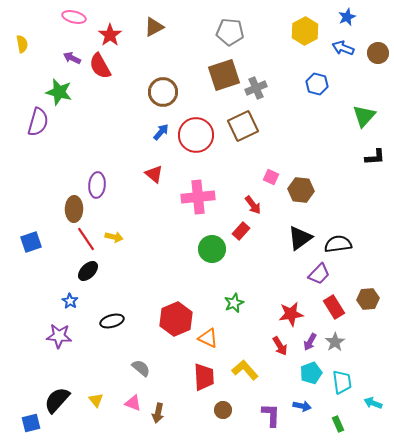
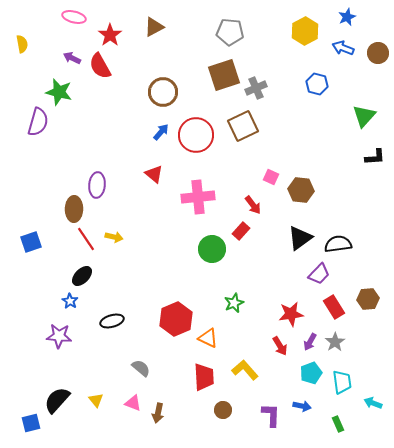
black ellipse at (88, 271): moved 6 px left, 5 px down
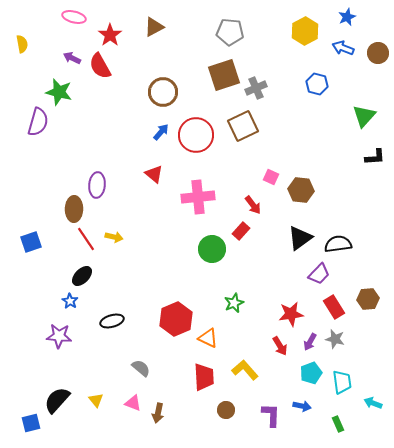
gray star at (335, 342): moved 3 px up; rotated 24 degrees counterclockwise
brown circle at (223, 410): moved 3 px right
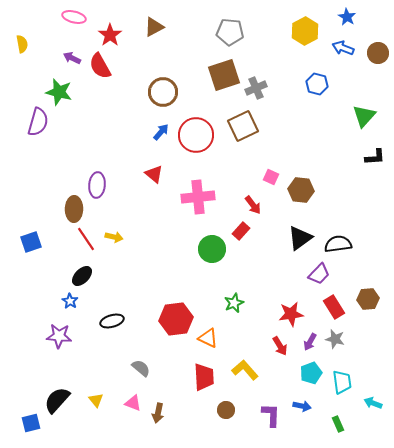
blue star at (347, 17): rotated 18 degrees counterclockwise
red hexagon at (176, 319): rotated 16 degrees clockwise
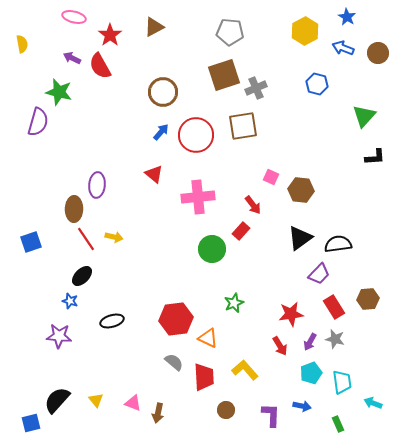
brown square at (243, 126): rotated 16 degrees clockwise
blue star at (70, 301): rotated 14 degrees counterclockwise
gray semicircle at (141, 368): moved 33 px right, 6 px up
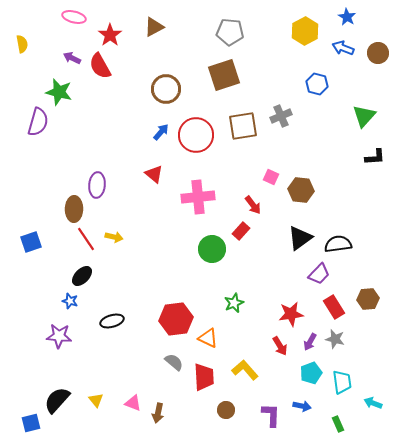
gray cross at (256, 88): moved 25 px right, 28 px down
brown circle at (163, 92): moved 3 px right, 3 px up
